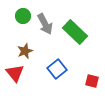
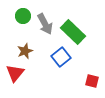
green rectangle: moved 2 px left
blue square: moved 4 px right, 12 px up
red triangle: rotated 18 degrees clockwise
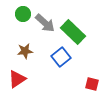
green circle: moved 2 px up
gray arrow: moved 1 px up; rotated 20 degrees counterclockwise
brown star: rotated 14 degrees clockwise
red triangle: moved 2 px right, 6 px down; rotated 18 degrees clockwise
red square: moved 3 px down
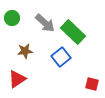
green circle: moved 11 px left, 4 px down
